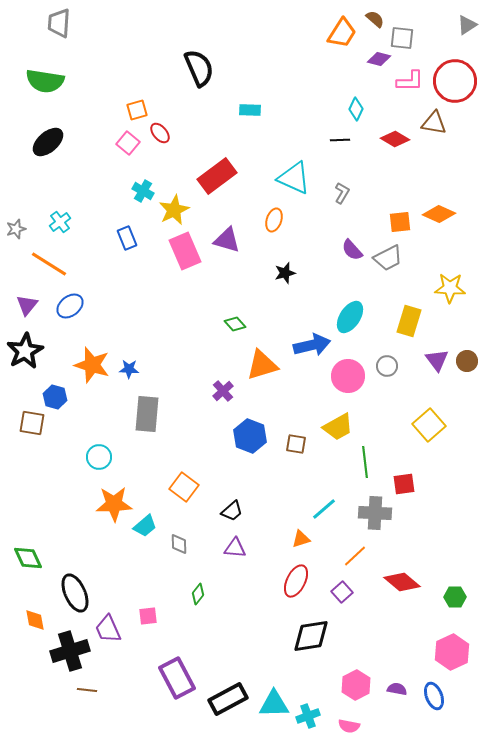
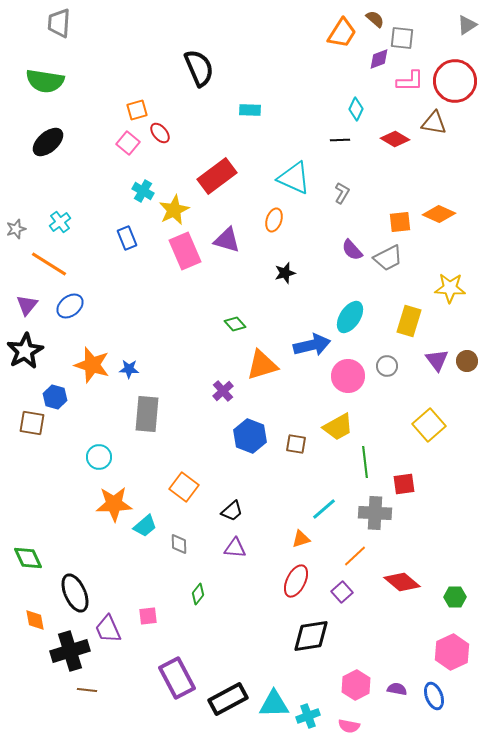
purple diamond at (379, 59): rotated 35 degrees counterclockwise
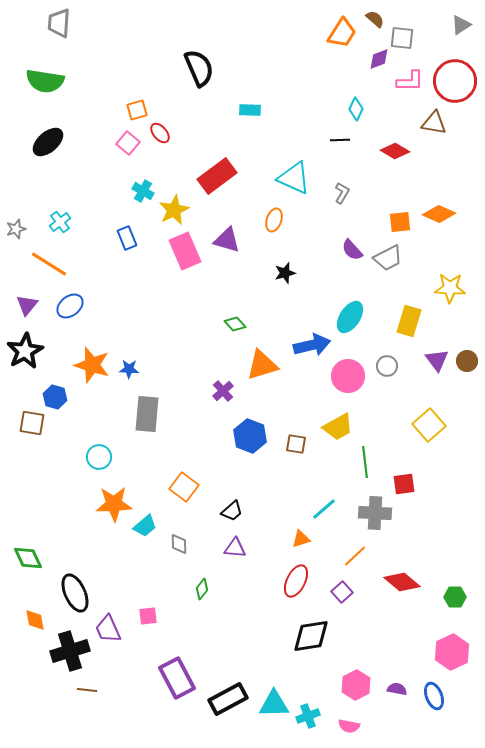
gray triangle at (467, 25): moved 6 px left
red diamond at (395, 139): moved 12 px down
green diamond at (198, 594): moved 4 px right, 5 px up
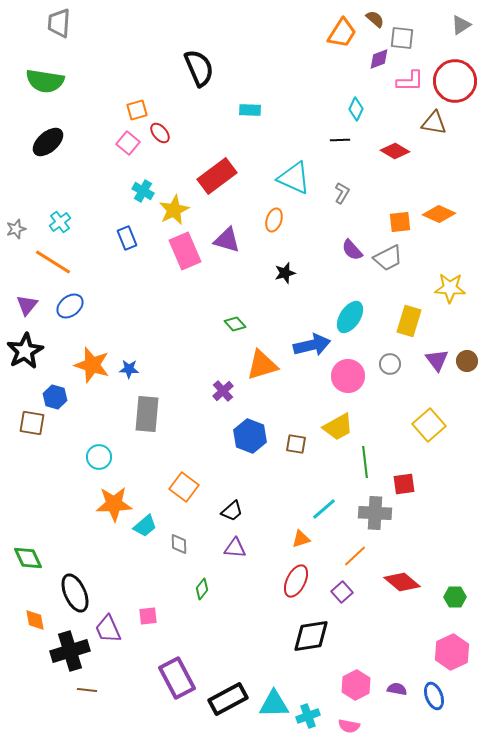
orange line at (49, 264): moved 4 px right, 2 px up
gray circle at (387, 366): moved 3 px right, 2 px up
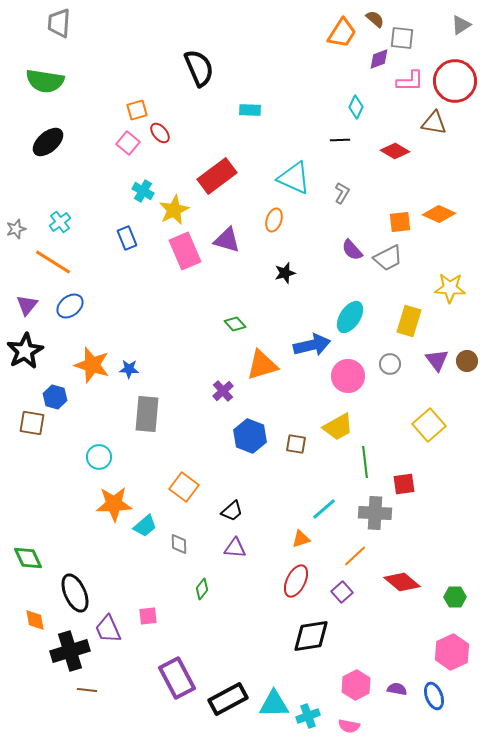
cyan diamond at (356, 109): moved 2 px up
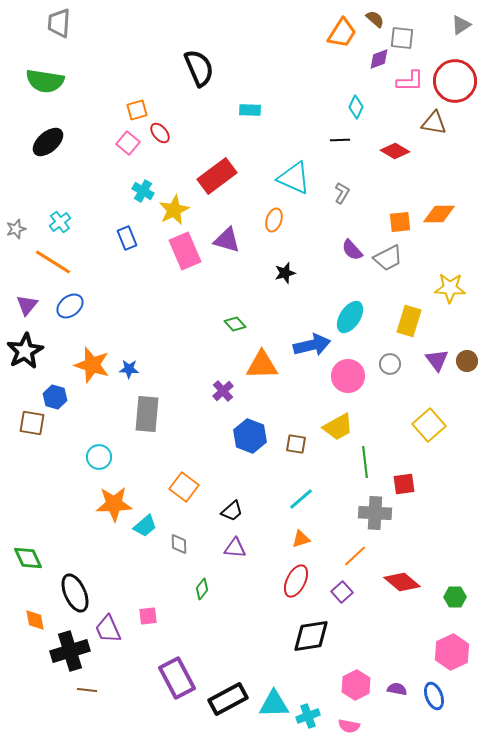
orange diamond at (439, 214): rotated 24 degrees counterclockwise
orange triangle at (262, 365): rotated 16 degrees clockwise
cyan line at (324, 509): moved 23 px left, 10 px up
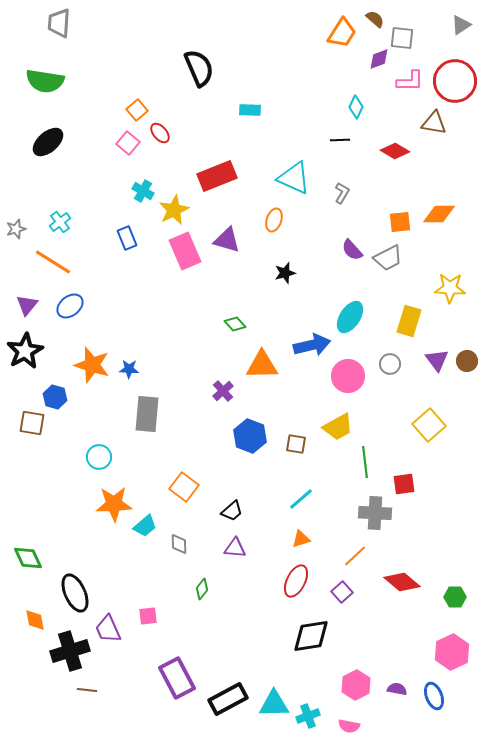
orange square at (137, 110): rotated 25 degrees counterclockwise
red rectangle at (217, 176): rotated 15 degrees clockwise
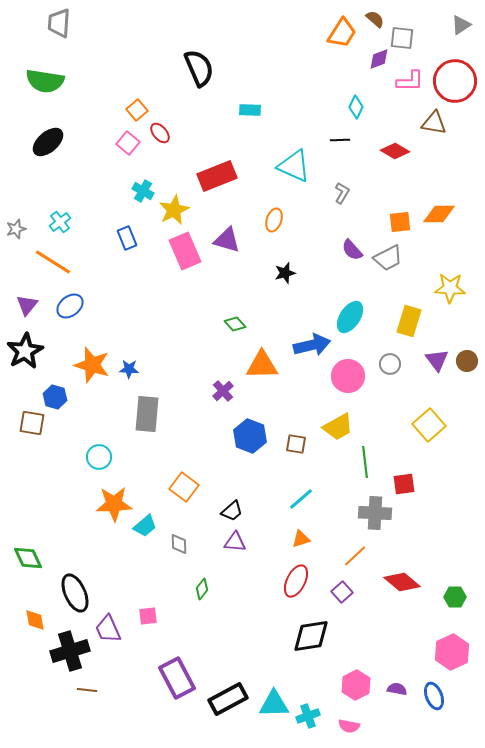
cyan triangle at (294, 178): moved 12 px up
purple triangle at (235, 548): moved 6 px up
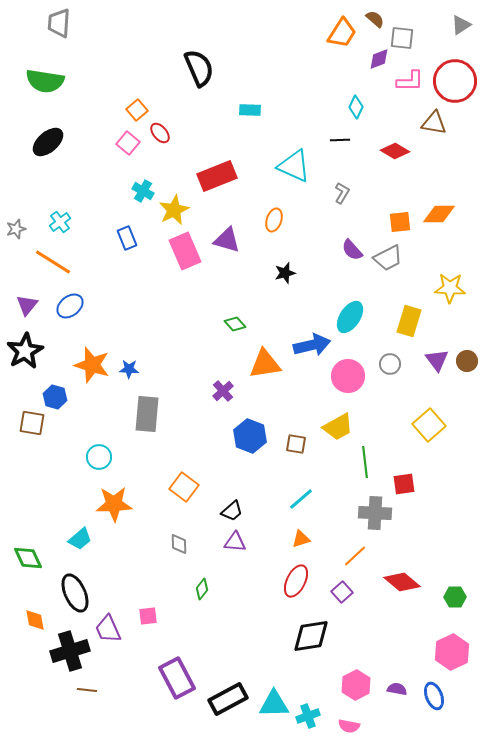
orange triangle at (262, 365): moved 3 px right, 1 px up; rotated 8 degrees counterclockwise
cyan trapezoid at (145, 526): moved 65 px left, 13 px down
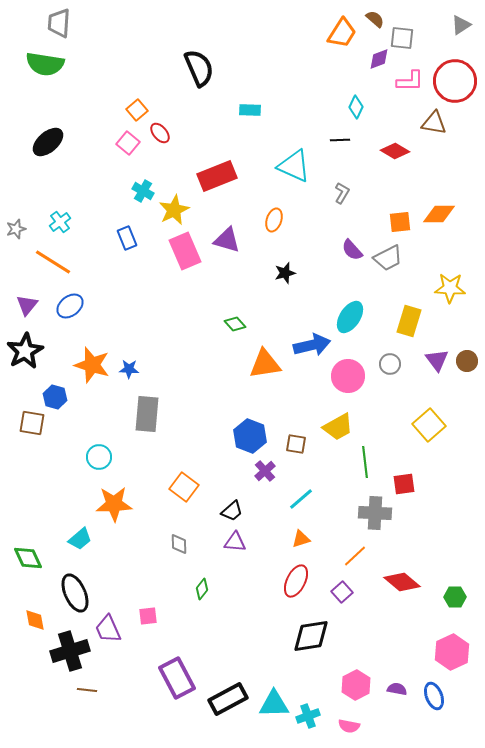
green semicircle at (45, 81): moved 17 px up
purple cross at (223, 391): moved 42 px right, 80 px down
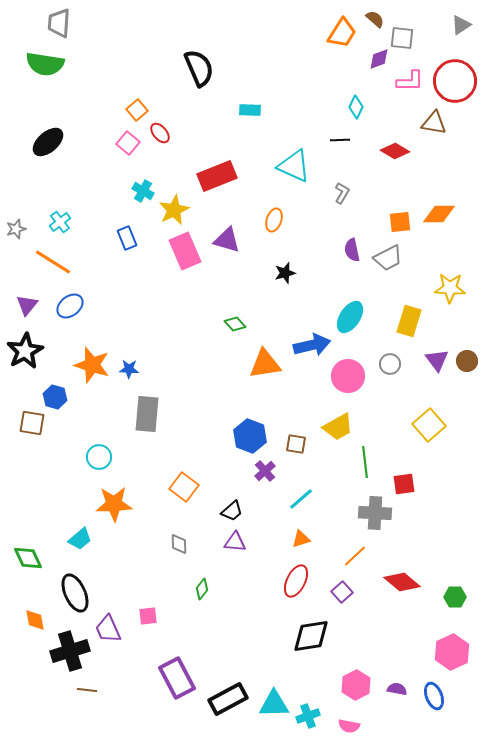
purple semicircle at (352, 250): rotated 30 degrees clockwise
